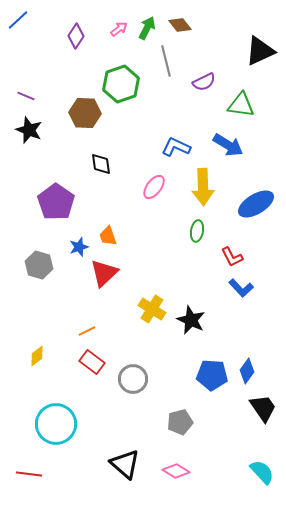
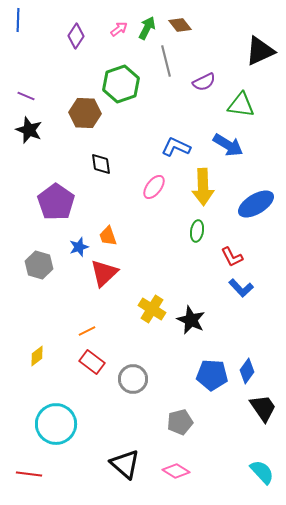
blue line at (18, 20): rotated 45 degrees counterclockwise
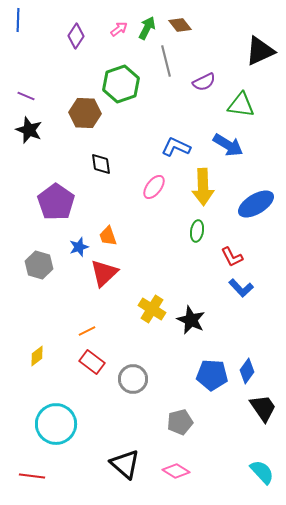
red line at (29, 474): moved 3 px right, 2 px down
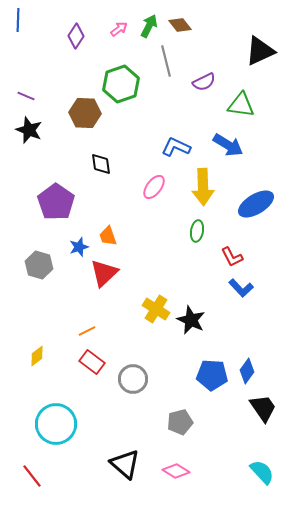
green arrow at (147, 28): moved 2 px right, 2 px up
yellow cross at (152, 309): moved 4 px right
red line at (32, 476): rotated 45 degrees clockwise
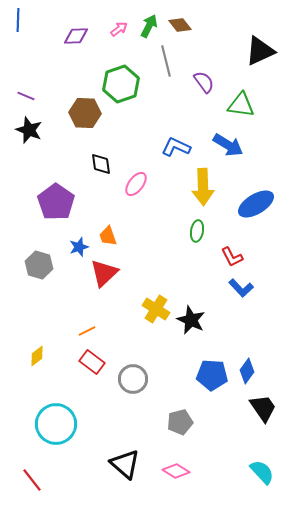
purple diamond at (76, 36): rotated 55 degrees clockwise
purple semicircle at (204, 82): rotated 100 degrees counterclockwise
pink ellipse at (154, 187): moved 18 px left, 3 px up
red line at (32, 476): moved 4 px down
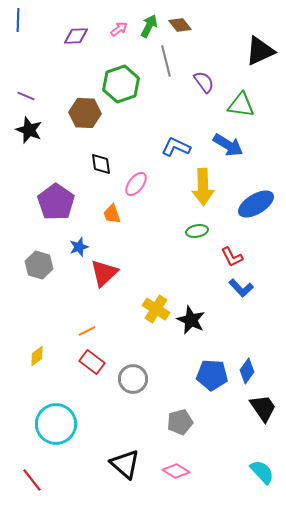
green ellipse at (197, 231): rotated 70 degrees clockwise
orange trapezoid at (108, 236): moved 4 px right, 22 px up
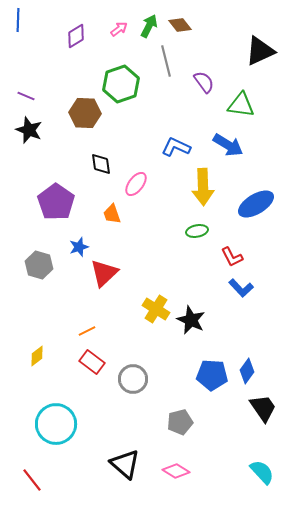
purple diamond at (76, 36): rotated 30 degrees counterclockwise
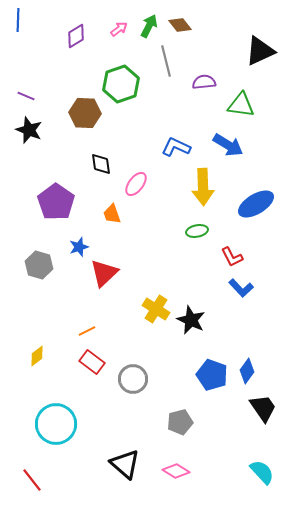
purple semicircle at (204, 82): rotated 60 degrees counterclockwise
blue pentagon at (212, 375): rotated 16 degrees clockwise
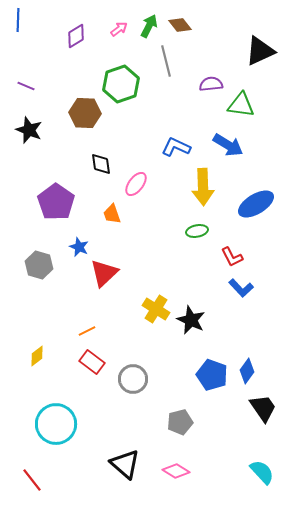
purple semicircle at (204, 82): moved 7 px right, 2 px down
purple line at (26, 96): moved 10 px up
blue star at (79, 247): rotated 30 degrees counterclockwise
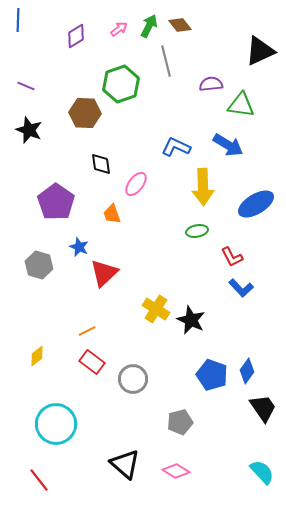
red line at (32, 480): moved 7 px right
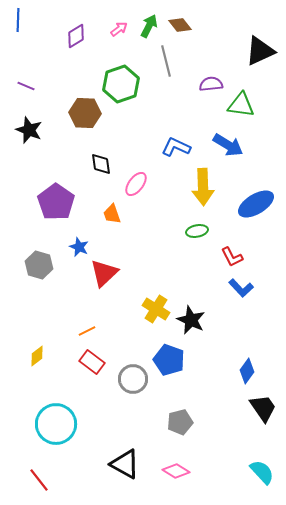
blue pentagon at (212, 375): moved 43 px left, 15 px up
black triangle at (125, 464): rotated 12 degrees counterclockwise
